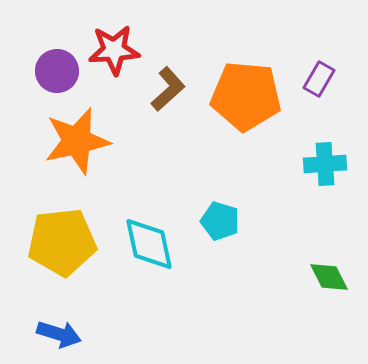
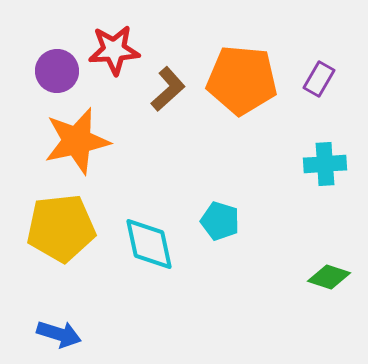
orange pentagon: moved 4 px left, 16 px up
yellow pentagon: moved 1 px left, 14 px up
green diamond: rotated 45 degrees counterclockwise
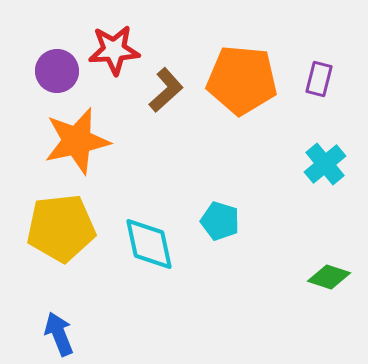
purple rectangle: rotated 16 degrees counterclockwise
brown L-shape: moved 2 px left, 1 px down
cyan cross: rotated 36 degrees counterclockwise
blue arrow: rotated 129 degrees counterclockwise
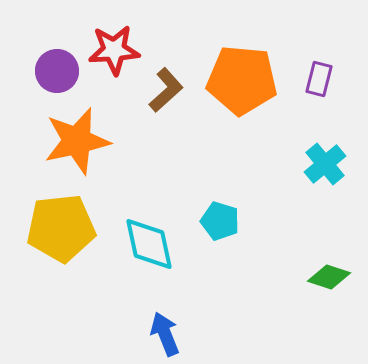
blue arrow: moved 106 px right
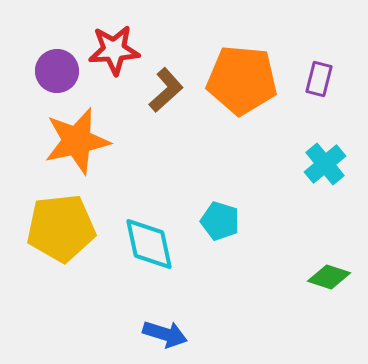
blue arrow: rotated 129 degrees clockwise
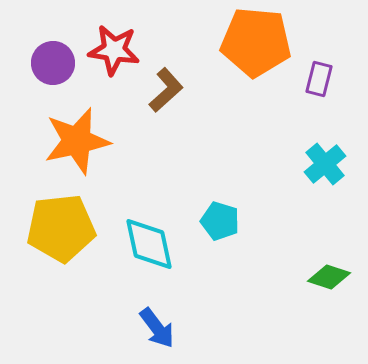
red star: rotated 12 degrees clockwise
purple circle: moved 4 px left, 8 px up
orange pentagon: moved 14 px right, 38 px up
blue arrow: moved 8 px left, 6 px up; rotated 36 degrees clockwise
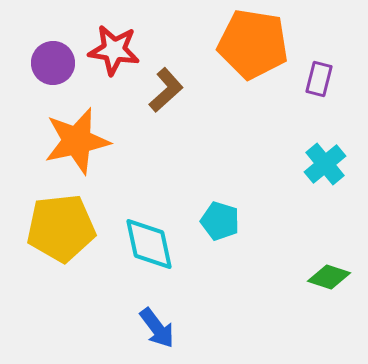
orange pentagon: moved 3 px left, 2 px down; rotated 4 degrees clockwise
